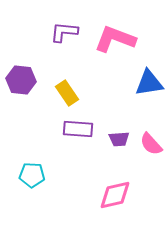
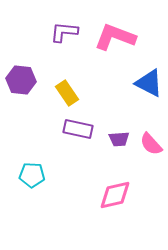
pink L-shape: moved 2 px up
blue triangle: rotated 36 degrees clockwise
purple rectangle: rotated 8 degrees clockwise
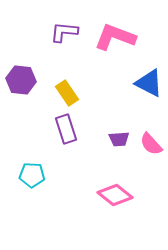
purple rectangle: moved 12 px left; rotated 60 degrees clockwise
pink diamond: rotated 52 degrees clockwise
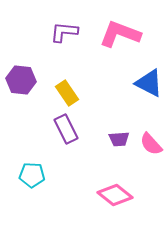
pink L-shape: moved 5 px right, 3 px up
purple rectangle: rotated 8 degrees counterclockwise
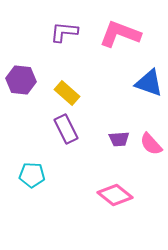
blue triangle: rotated 8 degrees counterclockwise
yellow rectangle: rotated 15 degrees counterclockwise
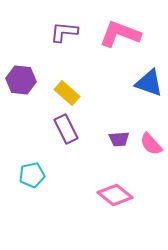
cyan pentagon: rotated 15 degrees counterclockwise
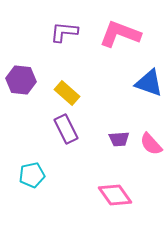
pink diamond: rotated 16 degrees clockwise
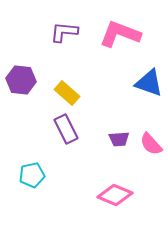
pink diamond: rotated 32 degrees counterclockwise
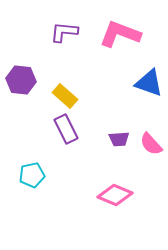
yellow rectangle: moved 2 px left, 3 px down
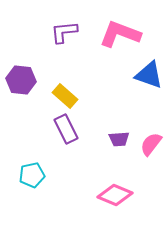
purple L-shape: rotated 12 degrees counterclockwise
blue triangle: moved 8 px up
pink semicircle: rotated 80 degrees clockwise
